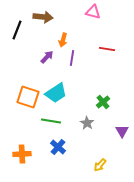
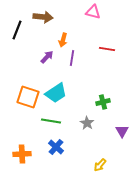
green cross: rotated 24 degrees clockwise
blue cross: moved 2 px left
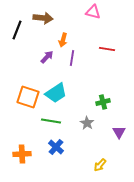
brown arrow: moved 1 px down
purple triangle: moved 3 px left, 1 px down
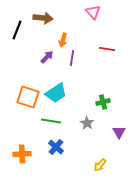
pink triangle: rotated 35 degrees clockwise
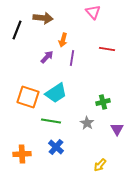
purple triangle: moved 2 px left, 3 px up
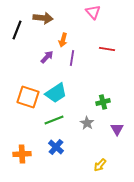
green line: moved 3 px right, 1 px up; rotated 30 degrees counterclockwise
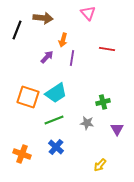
pink triangle: moved 5 px left, 1 px down
gray star: rotated 24 degrees counterclockwise
orange cross: rotated 24 degrees clockwise
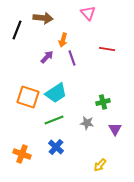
purple line: rotated 28 degrees counterclockwise
purple triangle: moved 2 px left
